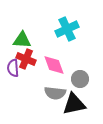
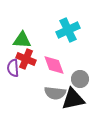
cyan cross: moved 1 px right, 1 px down
black triangle: moved 1 px left, 5 px up
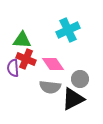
pink diamond: moved 1 px left, 1 px up; rotated 15 degrees counterclockwise
gray semicircle: moved 5 px left, 6 px up
black triangle: rotated 15 degrees counterclockwise
